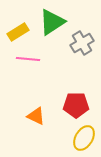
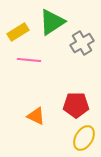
pink line: moved 1 px right, 1 px down
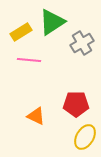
yellow rectangle: moved 3 px right
red pentagon: moved 1 px up
yellow ellipse: moved 1 px right, 1 px up
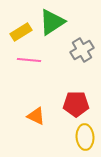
gray cross: moved 7 px down
yellow ellipse: rotated 35 degrees counterclockwise
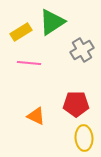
pink line: moved 3 px down
yellow ellipse: moved 1 px left, 1 px down
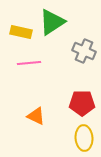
yellow rectangle: rotated 45 degrees clockwise
gray cross: moved 2 px right, 1 px down; rotated 35 degrees counterclockwise
pink line: rotated 10 degrees counterclockwise
red pentagon: moved 6 px right, 1 px up
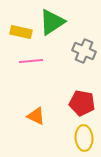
pink line: moved 2 px right, 2 px up
red pentagon: rotated 10 degrees clockwise
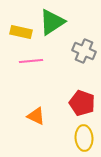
red pentagon: rotated 10 degrees clockwise
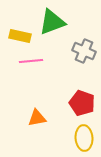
green triangle: rotated 12 degrees clockwise
yellow rectangle: moved 1 px left, 4 px down
orange triangle: moved 1 px right, 2 px down; rotated 36 degrees counterclockwise
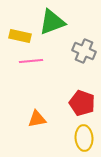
orange triangle: moved 1 px down
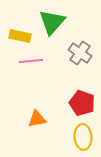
green triangle: rotated 28 degrees counterclockwise
gray cross: moved 4 px left, 2 px down; rotated 10 degrees clockwise
yellow ellipse: moved 1 px left, 1 px up
